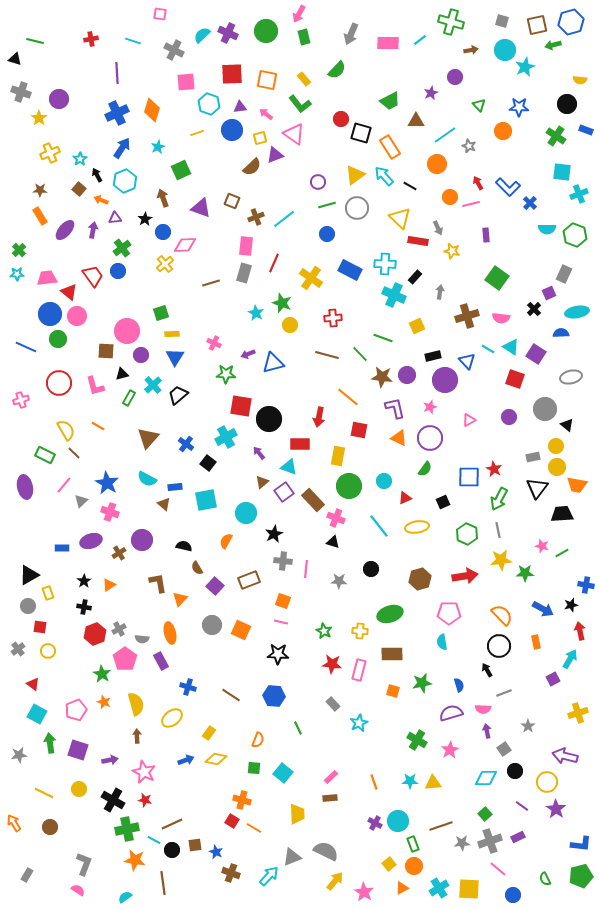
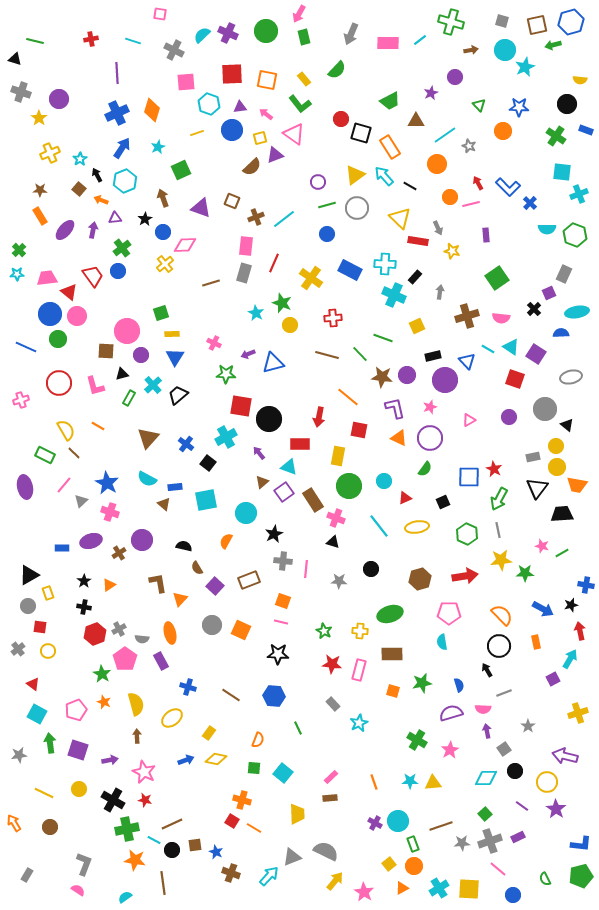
green square at (497, 278): rotated 20 degrees clockwise
brown rectangle at (313, 500): rotated 10 degrees clockwise
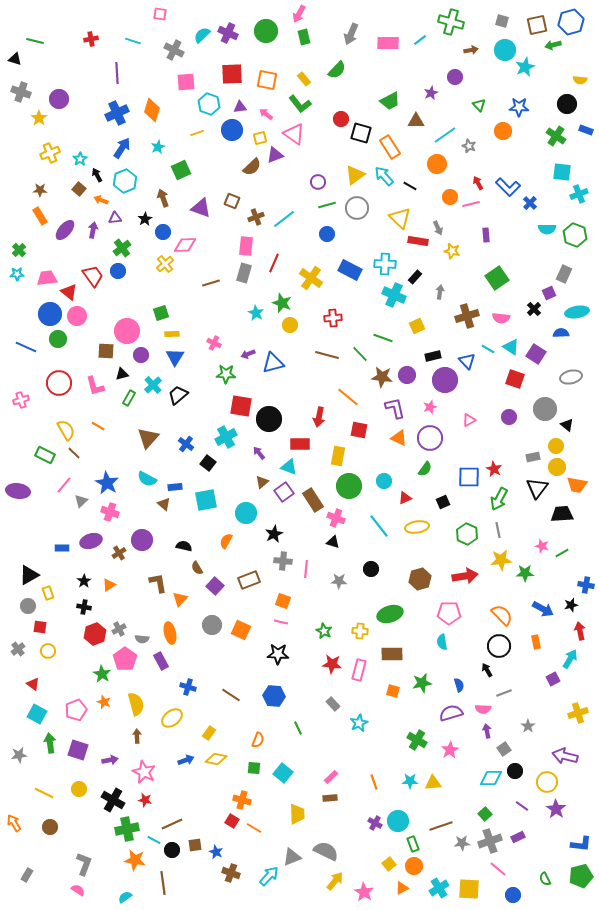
purple ellipse at (25, 487): moved 7 px left, 4 px down; rotated 70 degrees counterclockwise
cyan diamond at (486, 778): moved 5 px right
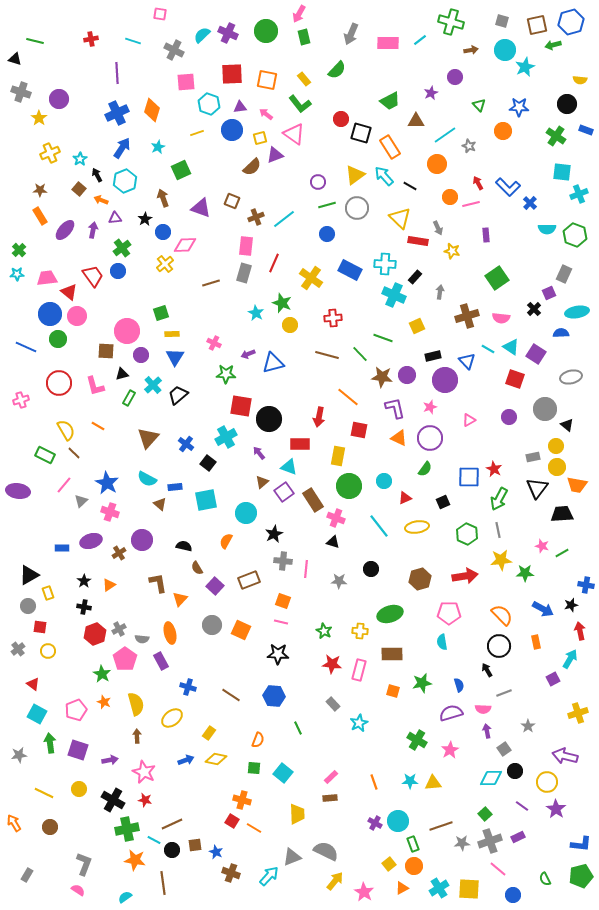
brown triangle at (164, 504): moved 4 px left
